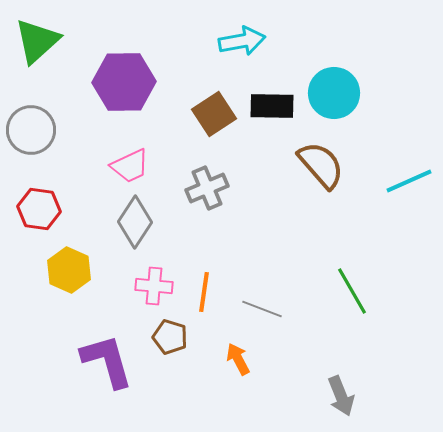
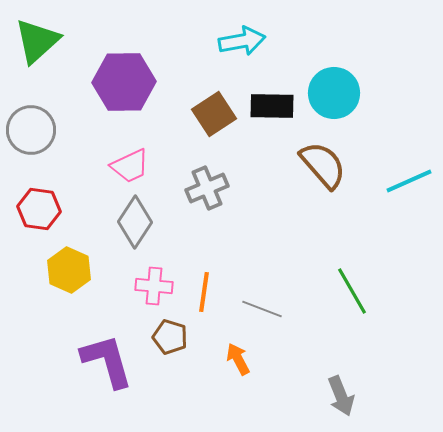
brown semicircle: moved 2 px right
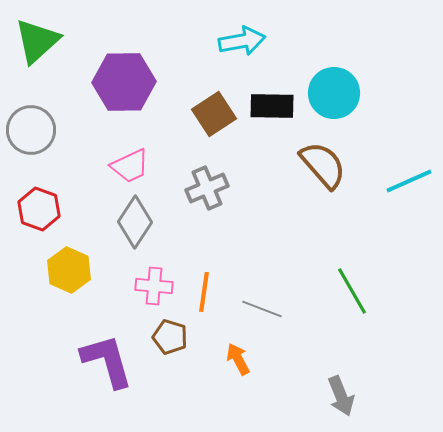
red hexagon: rotated 12 degrees clockwise
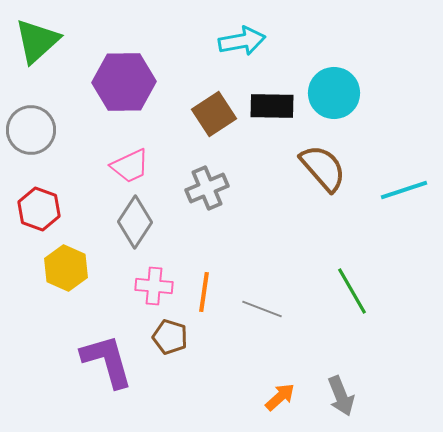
brown semicircle: moved 3 px down
cyan line: moved 5 px left, 9 px down; rotated 6 degrees clockwise
yellow hexagon: moved 3 px left, 2 px up
orange arrow: moved 42 px right, 38 px down; rotated 76 degrees clockwise
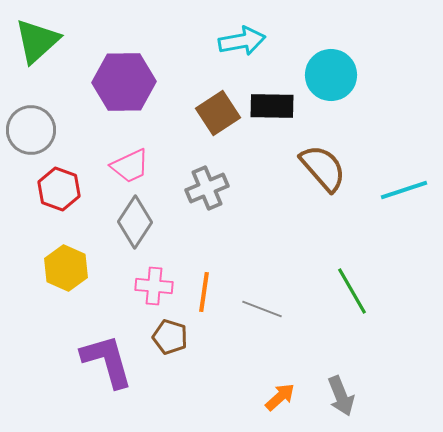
cyan circle: moved 3 px left, 18 px up
brown square: moved 4 px right, 1 px up
red hexagon: moved 20 px right, 20 px up
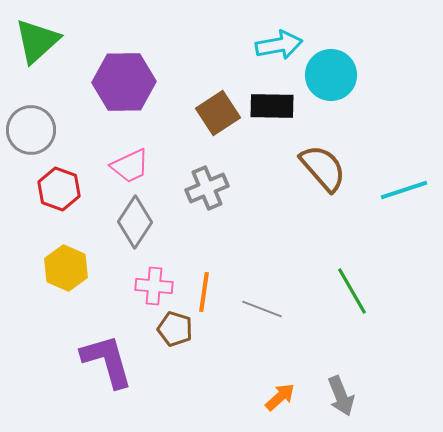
cyan arrow: moved 37 px right, 4 px down
brown pentagon: moved 5 px right, 8 px up
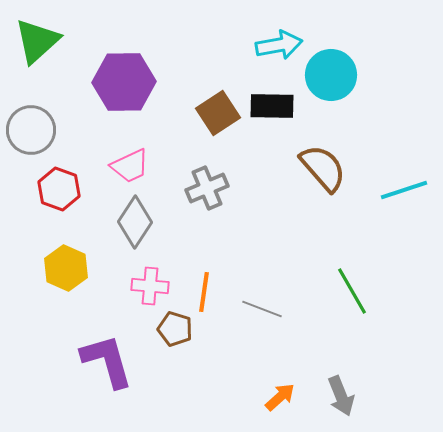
pink cross: moved 4 px left
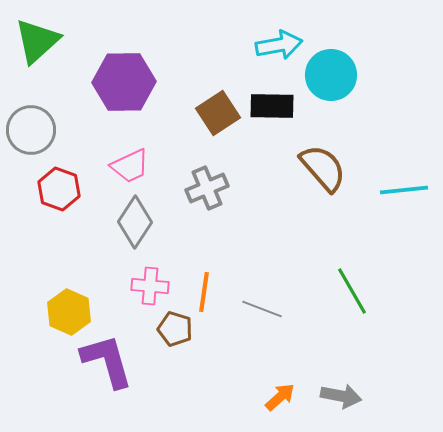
cyan line: rotated 12 degrees clockwise
yellow hexagon: moved 3 px right, 44 px down
gray arrow: rotated 57 degrees counterclockwise
